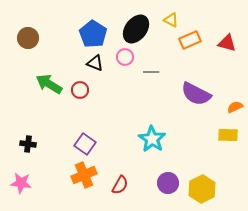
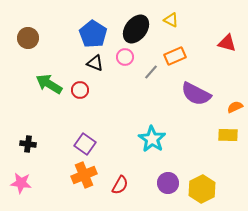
orange rectangle: moved 15 px left, 16 px down
gray line: rotated 49 degrees counterclockwise
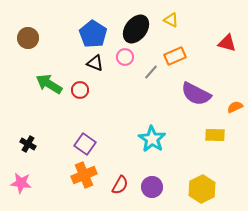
yellow rectangle: moved 13 px left
black cross: rotated 21 degrees clockwise
purple circle: moved 16 px left, 4 px down
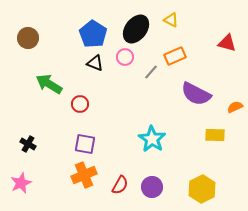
red circle: moved 14 px down
purple square: rotated 25 degrees counterclockwise
pink star: rotated 30 degrees counterclockwise
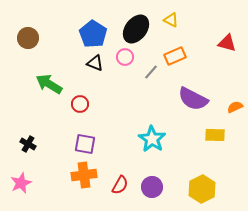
purple semicircle: moved 3 px left, 5 px down
orange cross: rotated 15 degrees clockwise
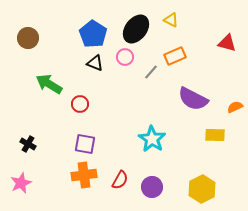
red semicircle: moved 5 px up
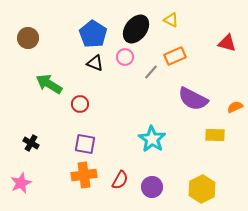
black cross: moved 3 px right, 1 px up
